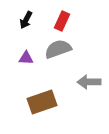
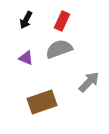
gray semicircle: moved 1 px right
purple triangle: rotated 21 degrees clockwise
gray arrow: rotated 135 degrees clockwise
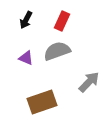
gray semicircle: moved 2 px left, 2 px down
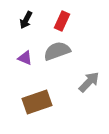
purple triangle: moved 1 px left
brown rectangle: moved 5 px left
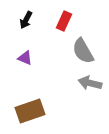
red rectangle: moved 2 px right
gray semicircle: moved 26 px right; rotated 100 degrees counterclockwise
gray arrow: moved 1 px right, 1 px down; rotated 120 degrees counterclockwise
brown rectangle: moved 7 px left, 9 px down
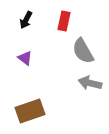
red rectangle: rotated 12 degrees counterclockwise
purple triangle: rotated 14 degrees clockwise
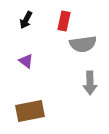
gray semicircle: moved 7 px up; rotated 68 degrees counterclockwise
purple triangle: moved 1 px right, 3 px down
gray arrow: rotated 105 degrees counterclockwise
brown rectangle: rotated 8 degrees clockwise
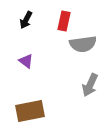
gray arrow: moved 2 px down; rotated 25 degrees clockwise
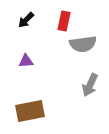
black arrow: rotated 18 degrees clockwise
purple triangle: rotated 42 degrees counterclockwise
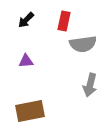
gray arrow: rotated 10 degrees counterclockwise
